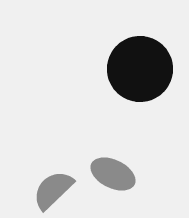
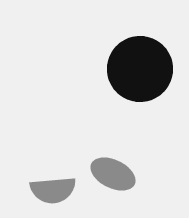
gray semicircle: rotated 141 degrees counterclockwise
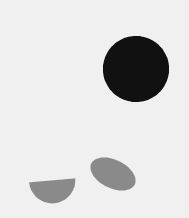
black circle: moved 4 px left
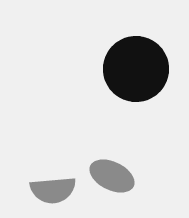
gray ellipse: moved 1 px left, 2 px down
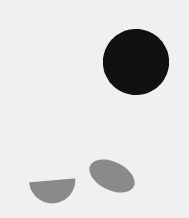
black circle: moved 7 px up
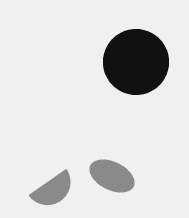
gray semicircle: rotated 30 degrees counterclockwise
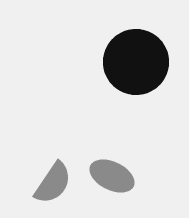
gray semicircle: moved 7 px up; rotated 21 degrees counterclockwise
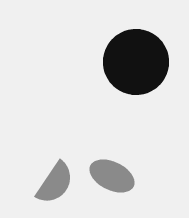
gray semicircle: moved 2 px right
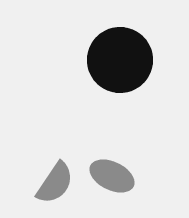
black circle: moved 16 px left, 2 px up
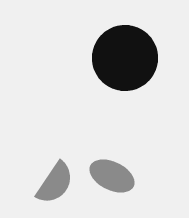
black circle: moved 5 px right, 2 px up
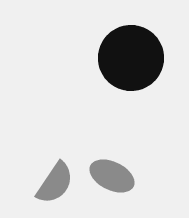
black circle: moved 6 px right
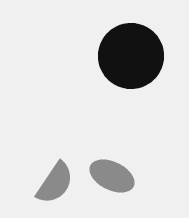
black circle: moved 2 px up
